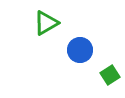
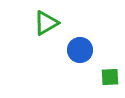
green square: moved 2 px down; rotated 30 degrees clockwise
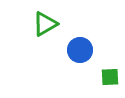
green triangle: moved 1 px left, 1 px down
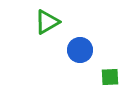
green triangle: moved 2 px right, 2 px up
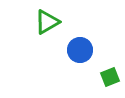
green square: rotated 18 degrees counterclockwise
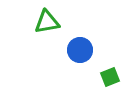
green triangle: rotated 20 degrees clockwise
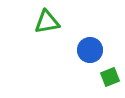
blue circle: moved 10 px right
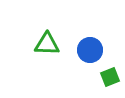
green triangle: moved 22 px down; rotated 12 degrees clockwise
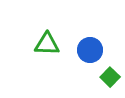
green square: rotated 24 degrees counterclockwise
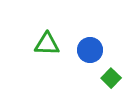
green square: moved 1 px right, 1 px down
